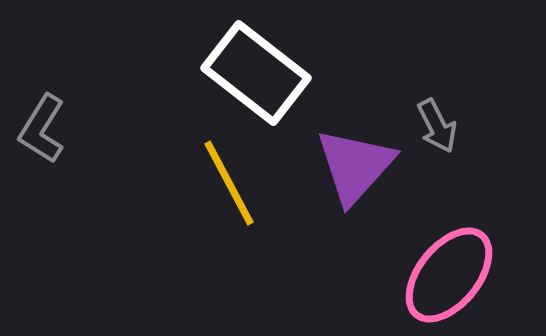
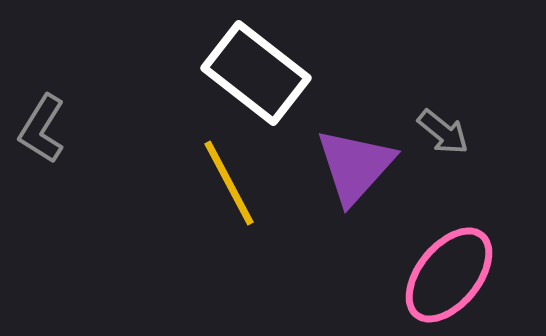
gray arrow: moved 6 px right, 6 px down; rotated 24 degrees counterclockwise
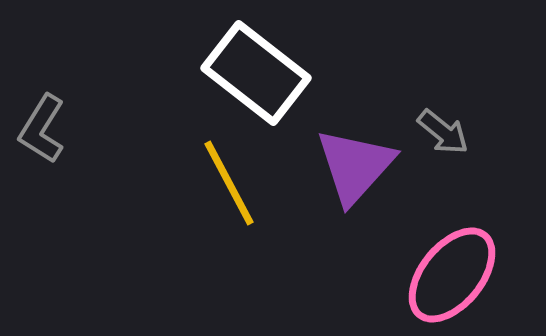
pink ellipse: moved 3 px right
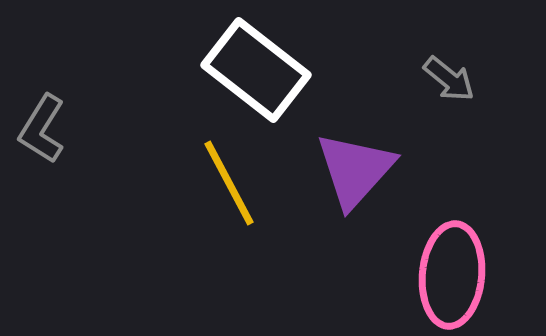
white rectangle: moved 3 px up
gray arrow: moved 6 px right, 53 px up
purple triangle: moved 4 px down
pink ellipse: rotated 34 degrees counterclockwise
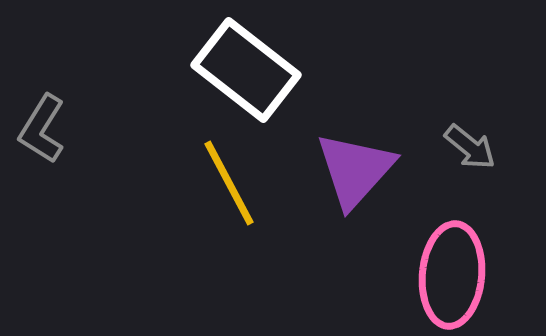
white rectangle: moved 10 px left
gray arrow: moved 21 px right, 68 px down
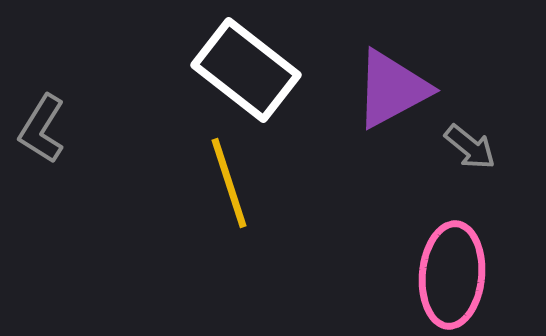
purple triangle: moved 37 px right, 81 px up; rotated 20 degrees clockwise
yellow line: rotated 10 degrees clockwise
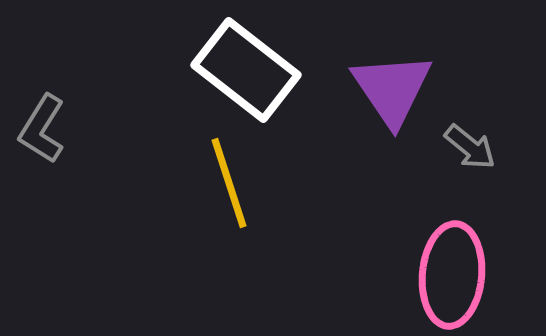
purple triangle: rotated 36 degrees counterclockwise
